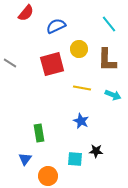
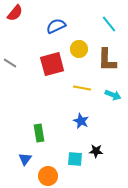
red semicircle: moved 11 px left
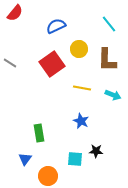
red square: rotated 20 degrees counterclockwise
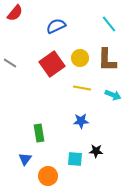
yellow circle: moved 1 px right, 9 px down
blue star: rotated 28 degrees counterclockwise
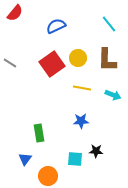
yellow circle: moved 2 px left
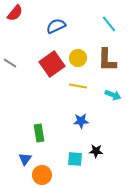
yellow line: moved 4 px left, 2 px up
orange circle: moved 6 px left, 1 px up
